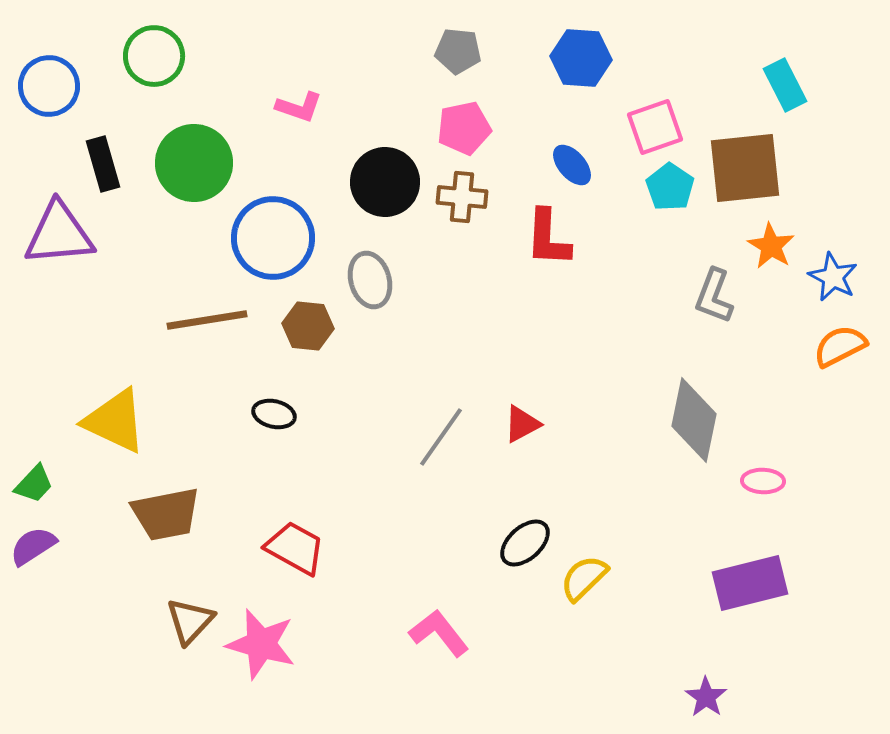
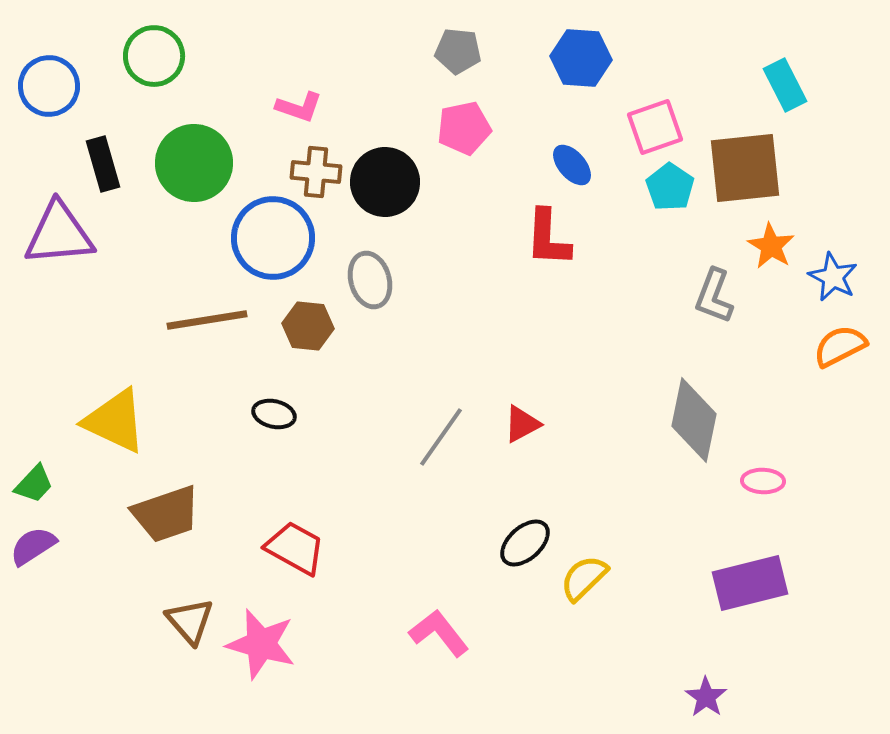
brown cross at (462, 197): moved 146 px left, 25 px up
brown trapezoid at (166, 514): rotated 8 degrees counterclockwise
brown triangle at (190, 621): rotated 24 degrees counterclockwise
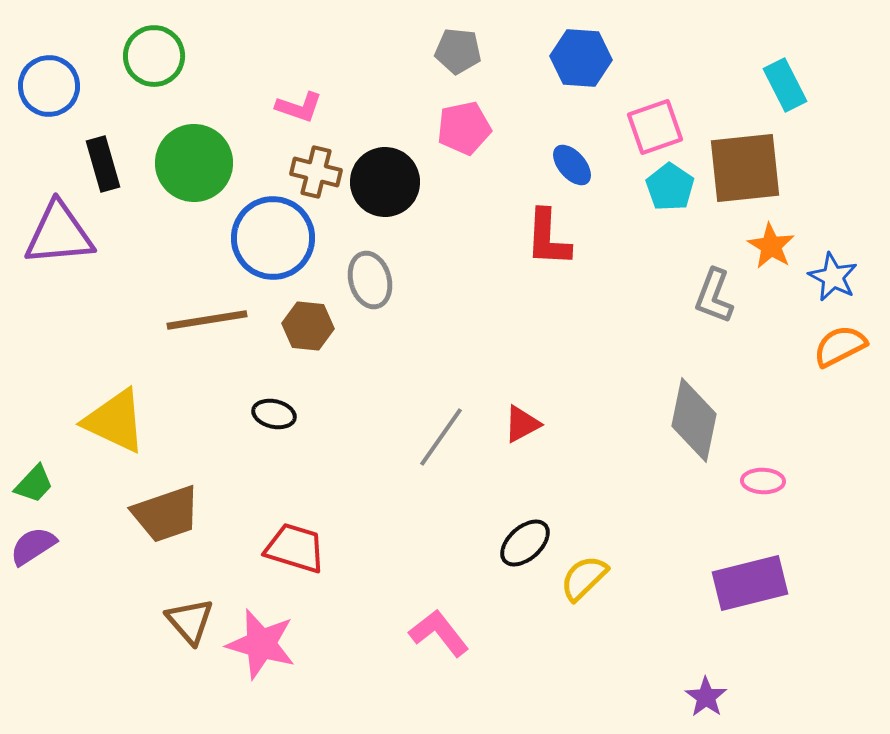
brown cross at (316, 172): rotated 9 degrees clockwise
red trapezoid at (295, 548): rotated 12 degrees counterclockwise
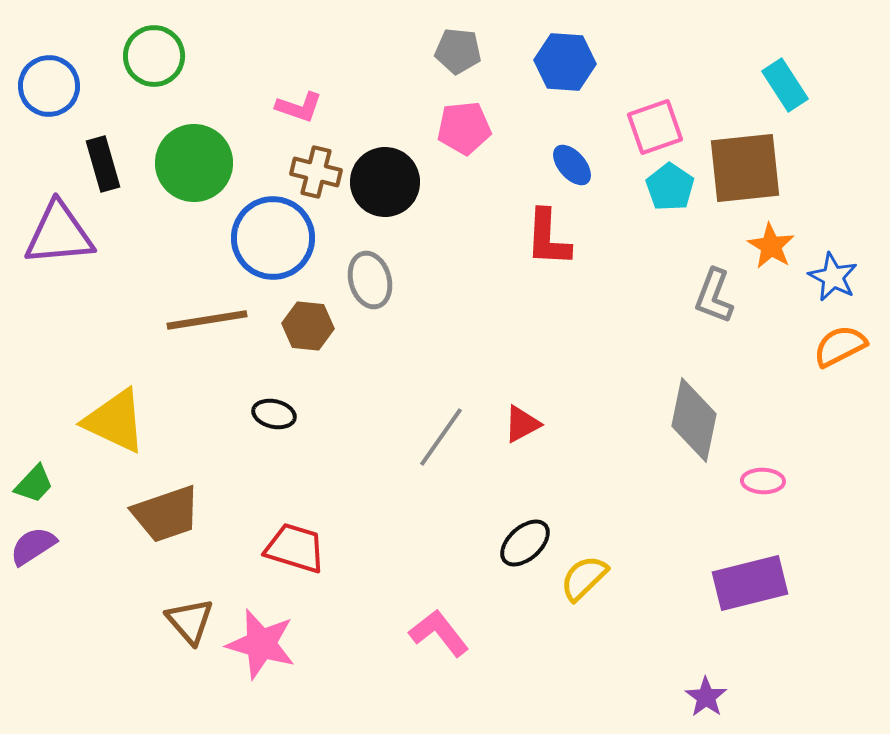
blue hexagon at (581, 58): moved 16 px left, 4 px down
cyan rectangle at (785, 85): rotated 6 degrees counterclockwise
pink pentagon at (464, 128): rotated 6 degrees clockwise
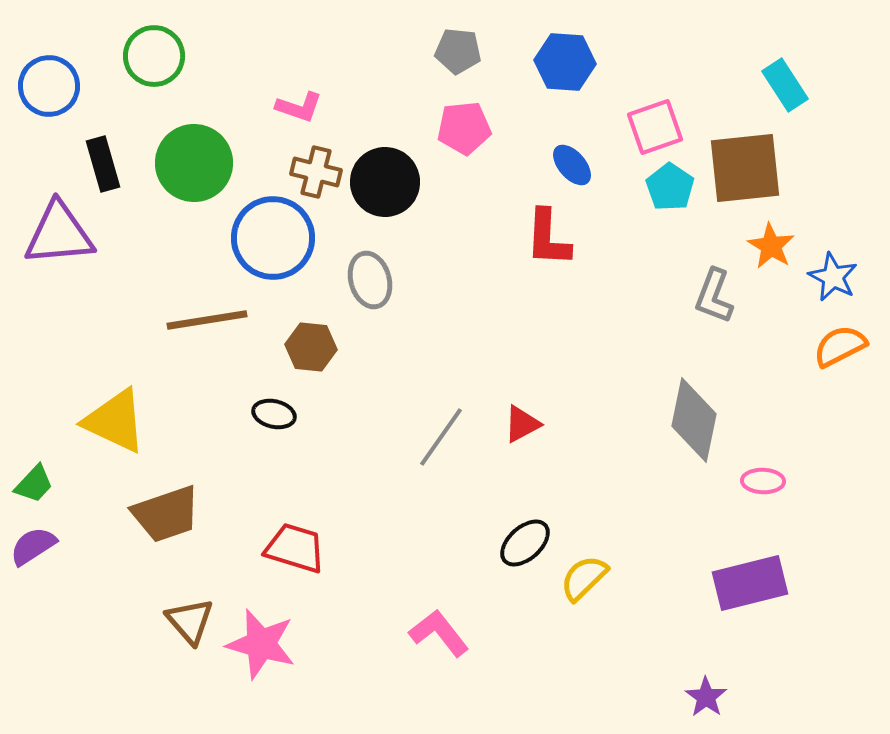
brown hexagon at (308, 326): moved 3 px right, 21 px down
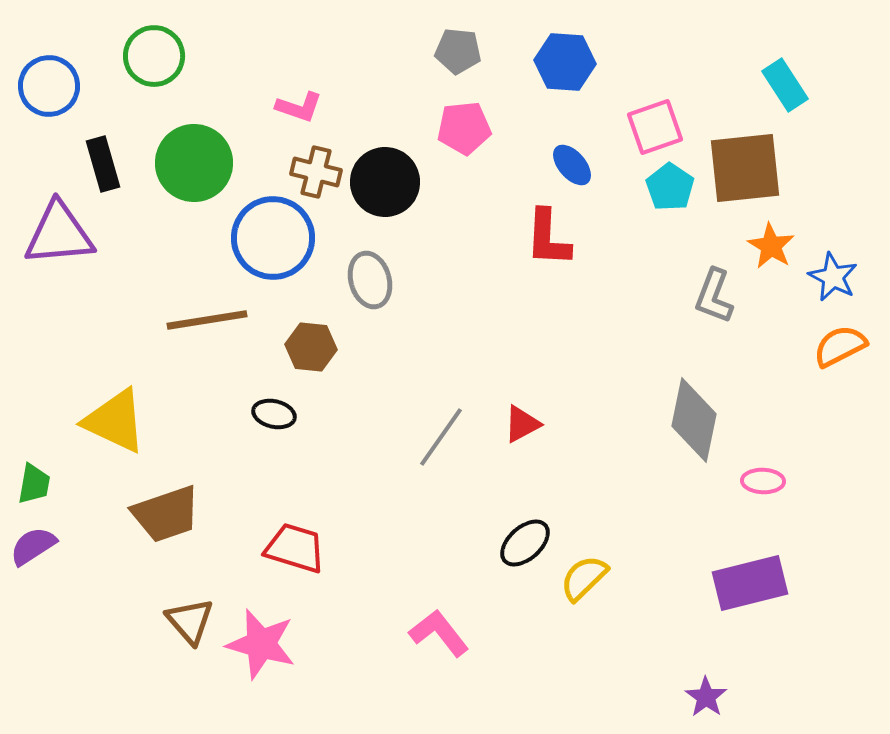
green trapezoid at (34, 484): rotated 33 degrees counterclockwise
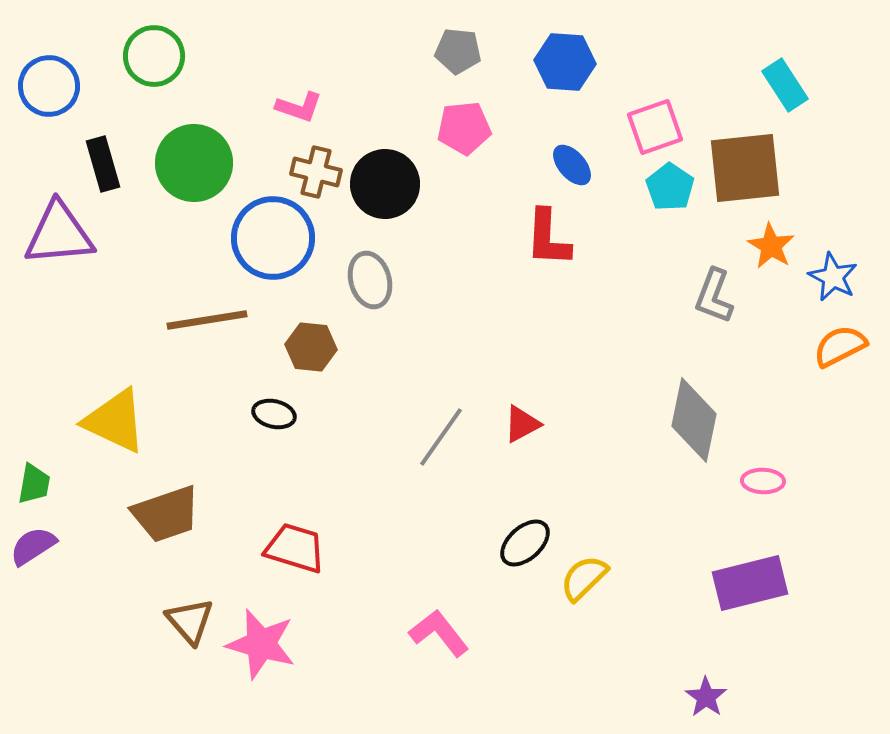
black circle at (385, 182): moved 2 px down
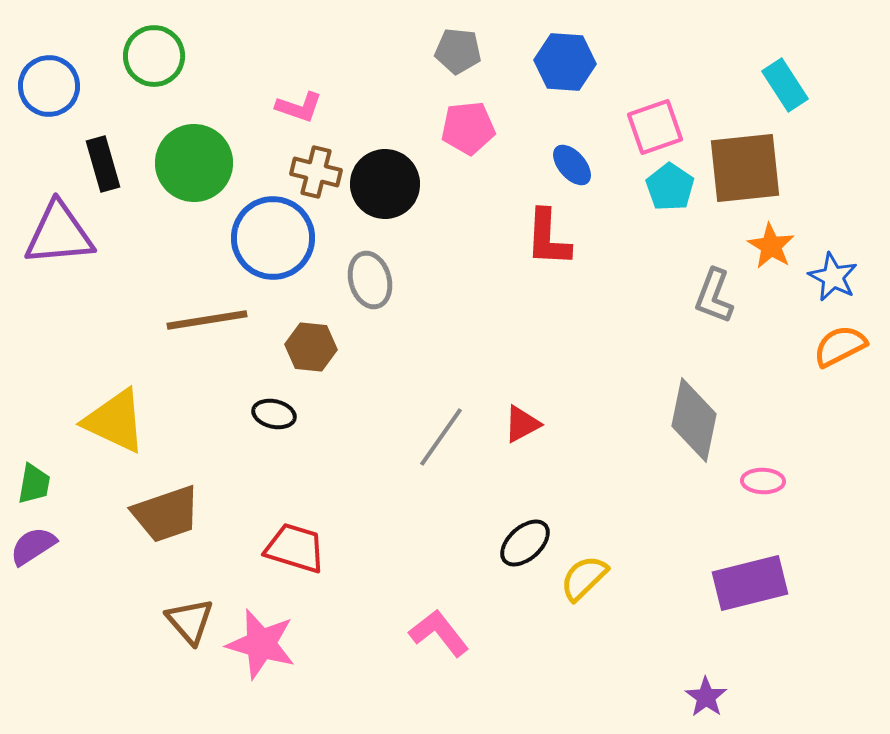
pink pentagon at (464, 128): moved 4 px right
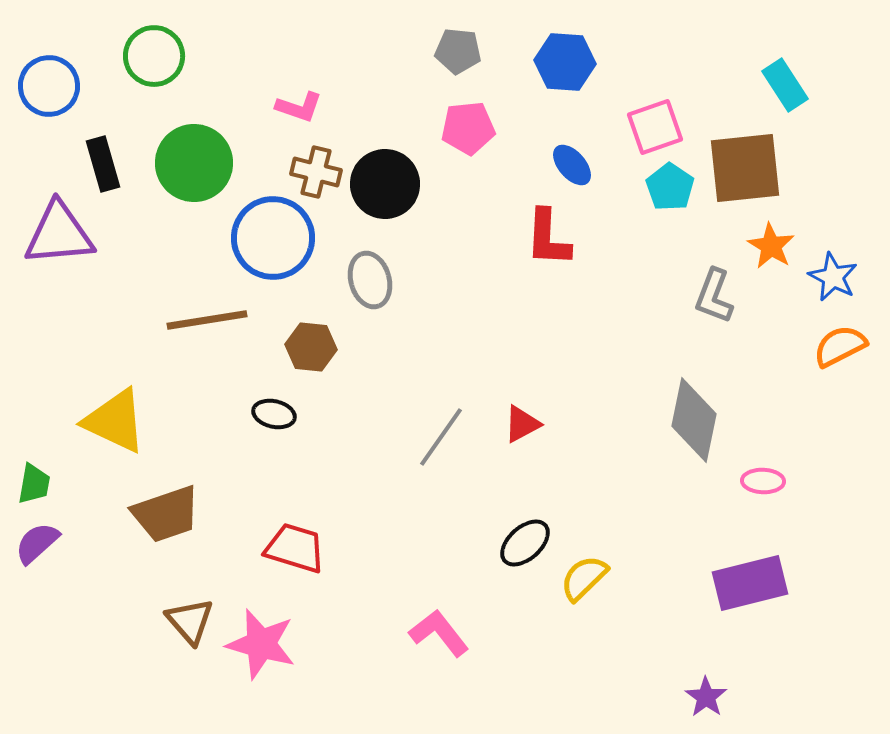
purple semicircle at (33, 546): moved 4 px right, 3 px up; rotated 9 degrees counterclockwise
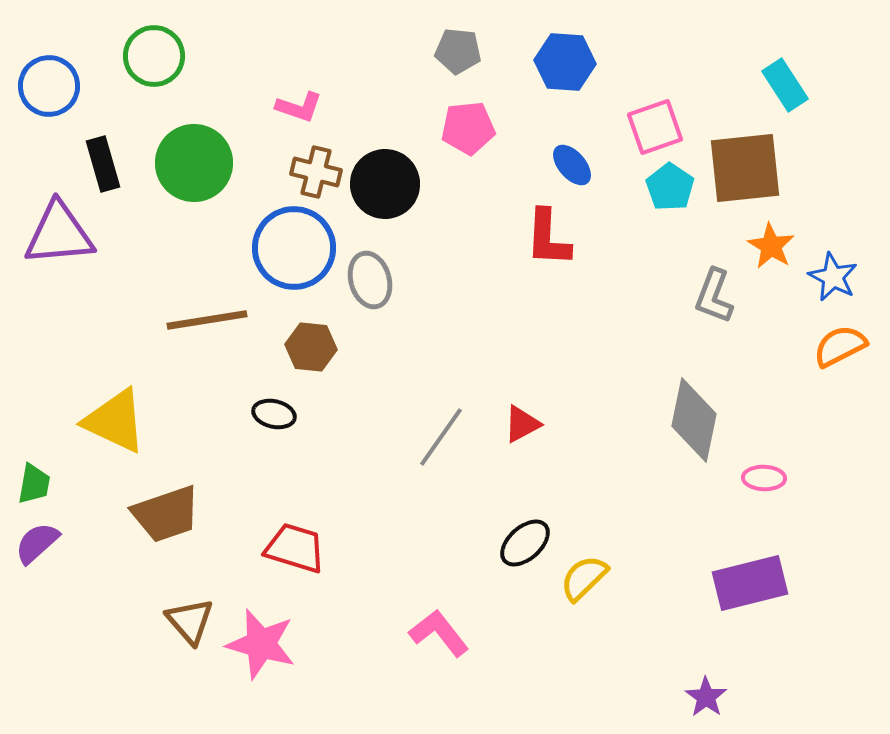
blue circle at (273, 238): moved 21 px right, 10 px down
pink ellipse at (763, 481): moved 1 px right, 3 px up
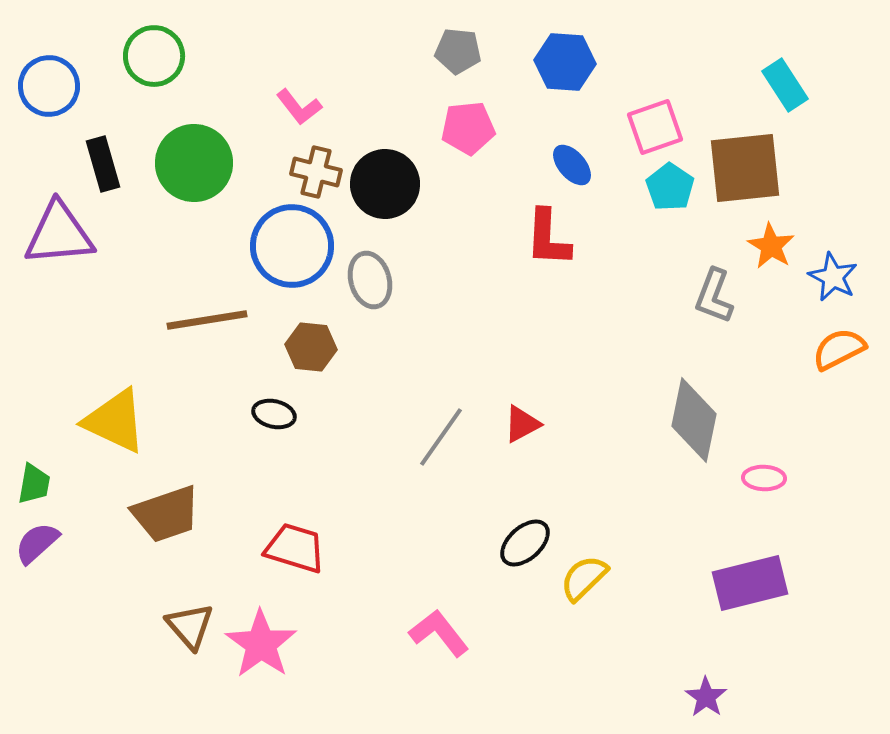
pink L-shape at (299, 107): rotated 33 degrees clockwise
blue circle at (294, 248): moved 2 px left, 2 px up
orange semicircle at (840, 346): moved 1 px left, 3 px down
brown triangle at (190, 621): moved 5 px down
pink star at (261, 644): rotated 20 degrees clockwise
